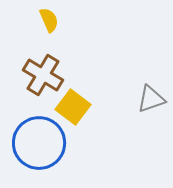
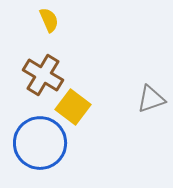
blue circle: moved 1 px right
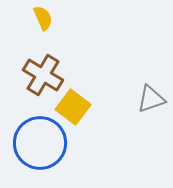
yellow semicircle: moved 6 px left, 2 px up
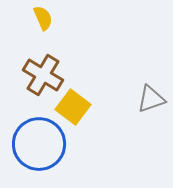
blue circle: moved 1 px left, 1 px down
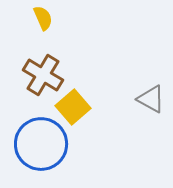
gray triangle: rotated 48 degrees clockwise
yellow square: rotated 12 degrees clockwise
blue circle: moved 2 px right
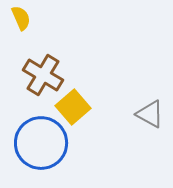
yellow semicircle: moved 22 px left
gray triangle: moved 1 px left, 15 px down
blue circle: moved 1 px up
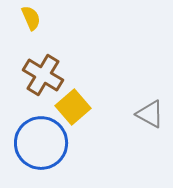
yellow semicircle: moved 10 px right
